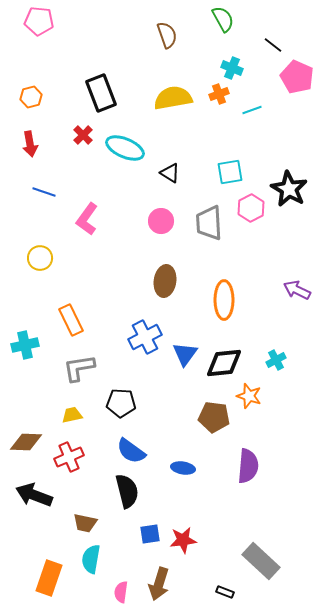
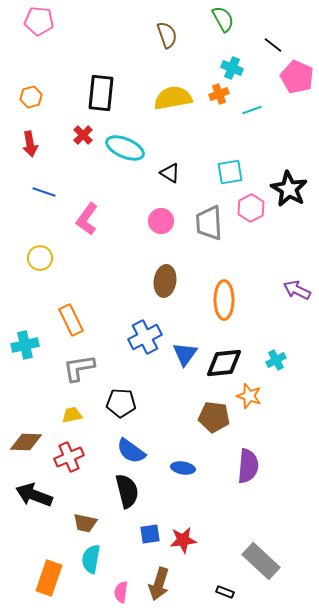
black rectangle at (101, 93): rotated 27 degrees clockwise
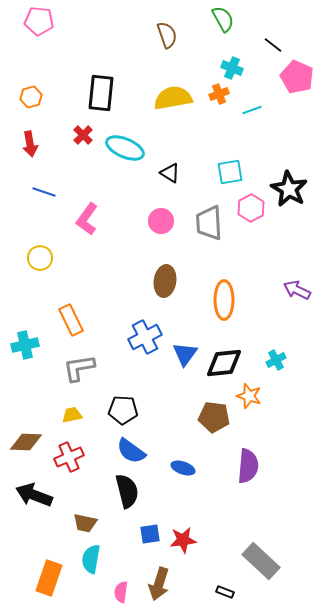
black pentagon at (121, 403): moved 2 px right, 7 px down
blue ellipse at (183, 468): rotated 10 degrees clockwise
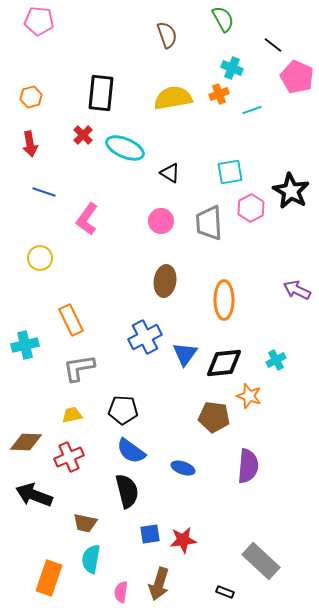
black star at (289, 189): moved 2 px right, 2 px down
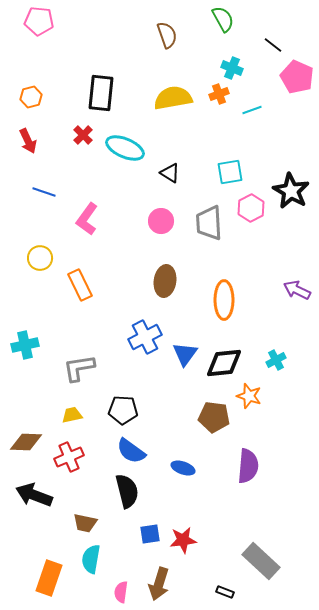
red arrow at (30, 144): moved 2 px left, 3 px up; rotated 15 degrees counterclockwise
orange rectangle at (71, 320): moved 9 px right, 35 px up
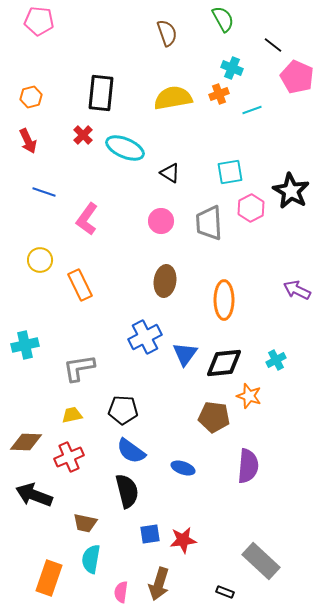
brown semicircle at (167, 35): moved 2 px up
yellow circle at (40, 258): moved 2 px down
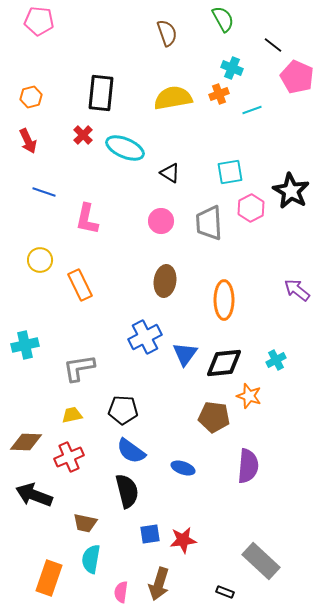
pink L-shape at (87, 219): rotated 24 degrees counterclockwise
purple arrow at (297, 290): rotated 12 degrees clockwise
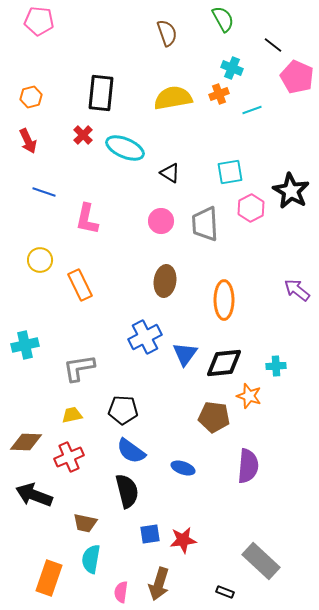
gray trapezoid at (209, 223): moved 4 px left, 1 px down
cyan cross at (276, 360): moved 6 px down; rotated 24 degrees clockwise
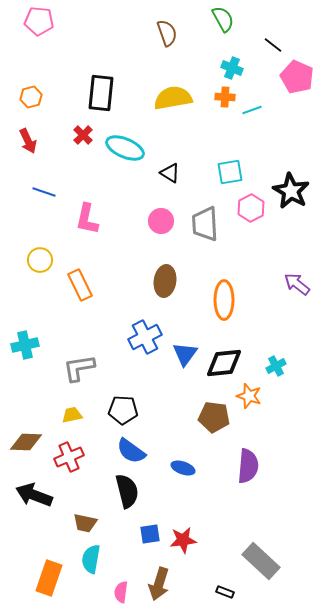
orange cross at (219, 94): moved 6 px right, 3 px down; rotated 24 degrees clockwise
purple arrow at (297, 290): moved 6 px up
cyan cross at (276, 366): rotated 24 degrees counterclockwise
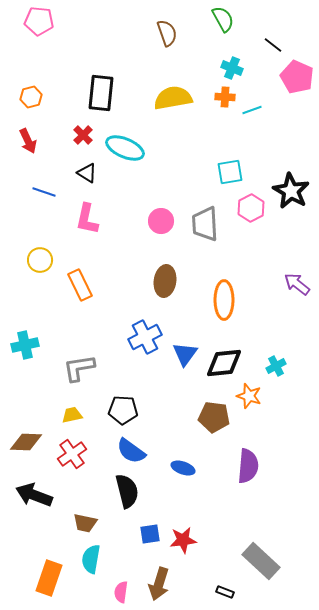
black triangle at (170, 173): moved 83 px left
red cross at (69, 457): moved 3 px right, 3 px up; rotated 12 degrees counterclockwise
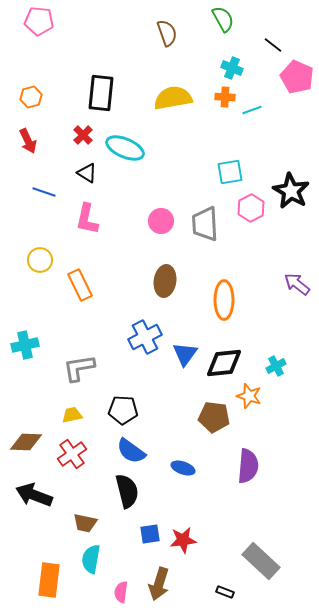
orange rectangle at (49, 578): moved 2 px down; rotated 12 degrees counterclockwise
